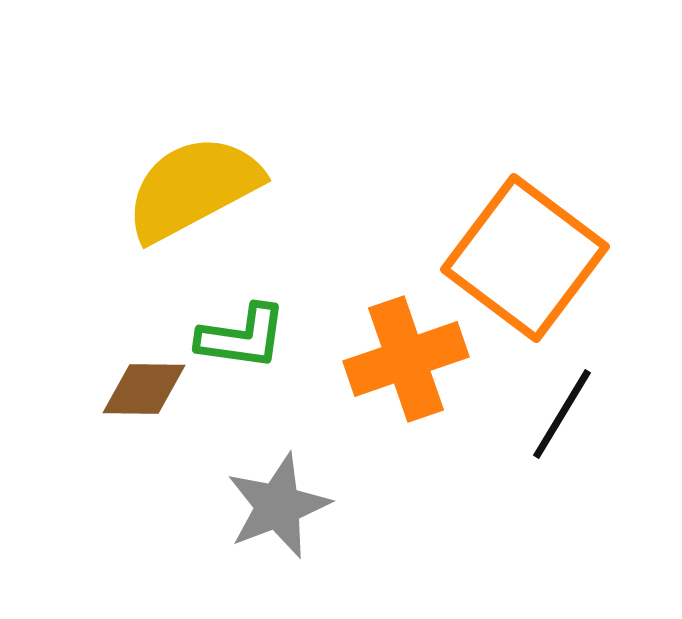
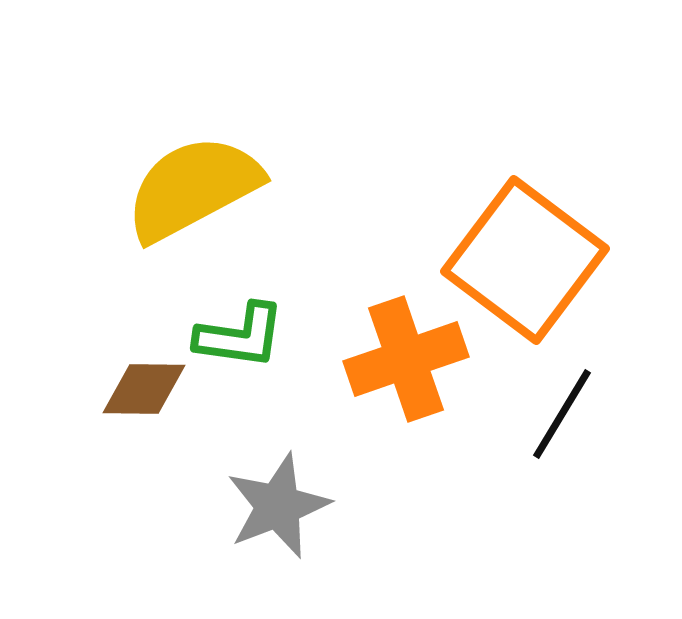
orange square: moved 2 px down
green L-shape: moved 2 px left, 1 px up
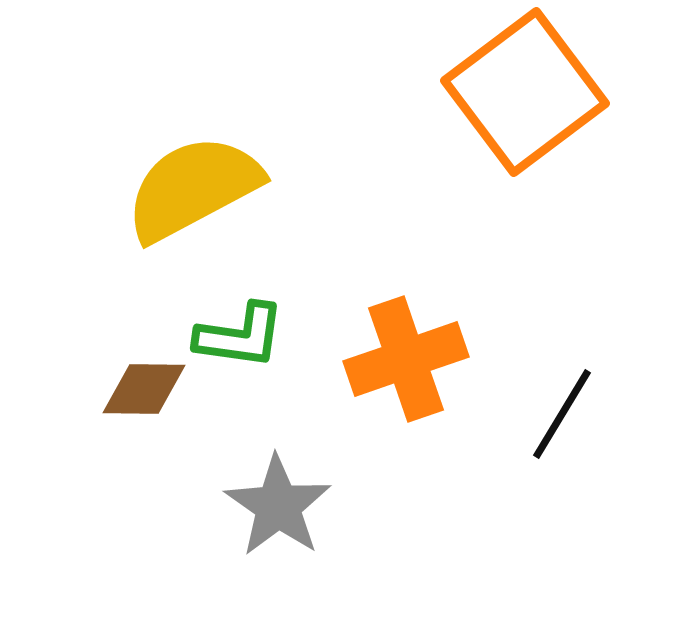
orange square: moved 168 px up; rotated 16 degrees clockwise
gray star: rotated 16 degrees counterclockwise
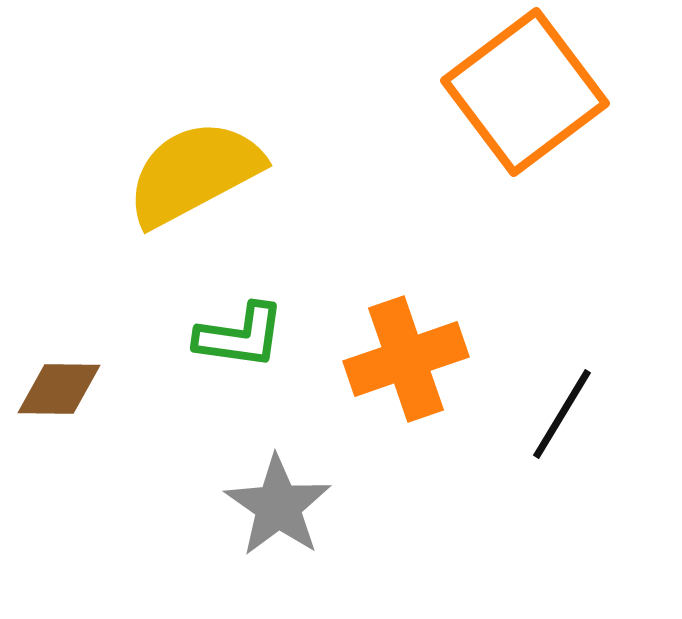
yellow semicircle: moved 1 px right, 15 px up
brown diamond: moved 85 px left
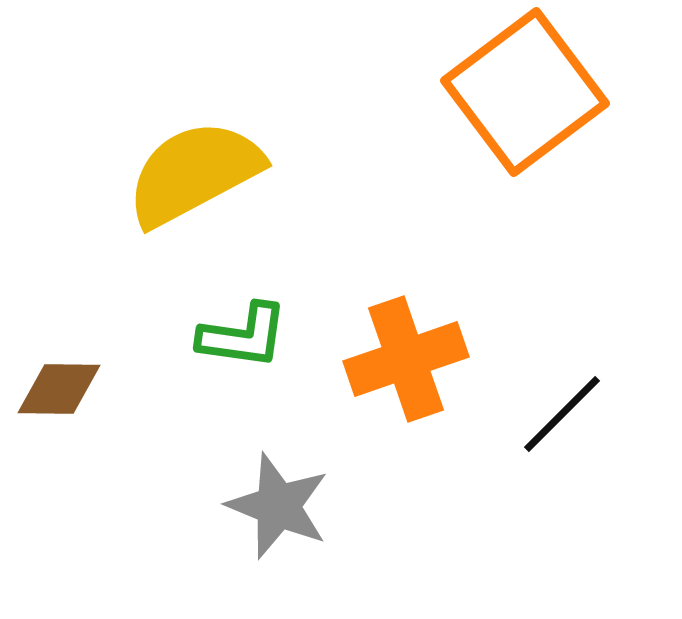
green L-shape: moved 3 px right
black line: rotated 14 degrees clockwise
gray star: rotated 13 degrees counterclockwise
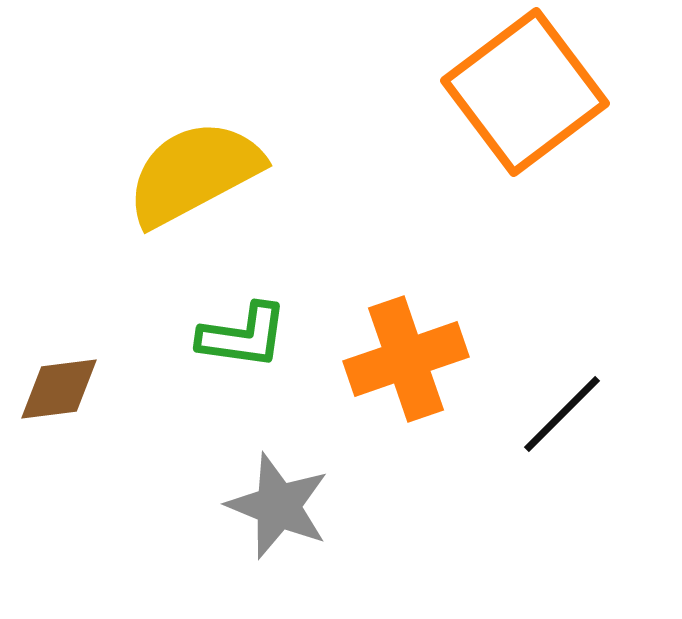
brown diamond: rotated 8 degrees counterclockwise
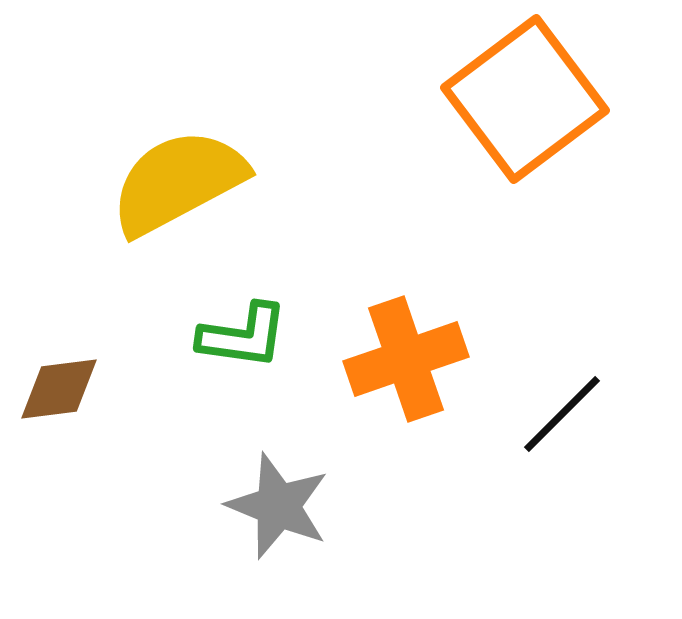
orange square: moved 7 px down
yellow semicircle: moved 16 px left, 9 px down
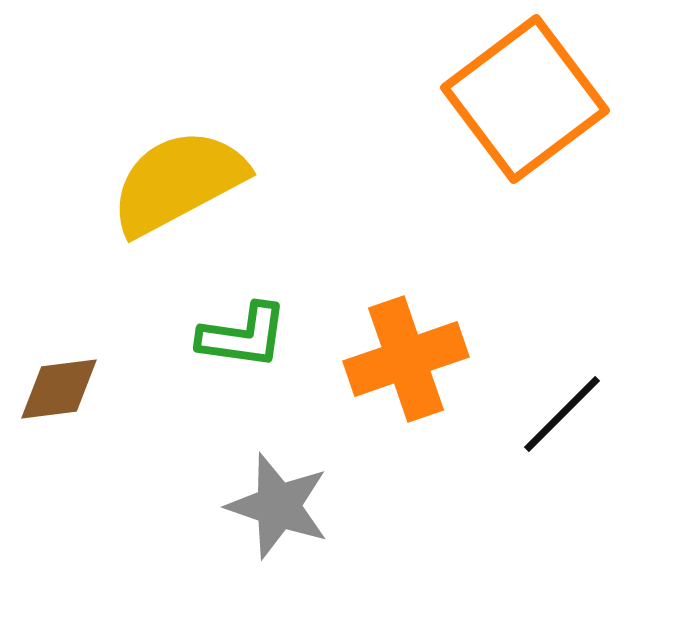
gray star: rotated 3 degrees counterclockwise
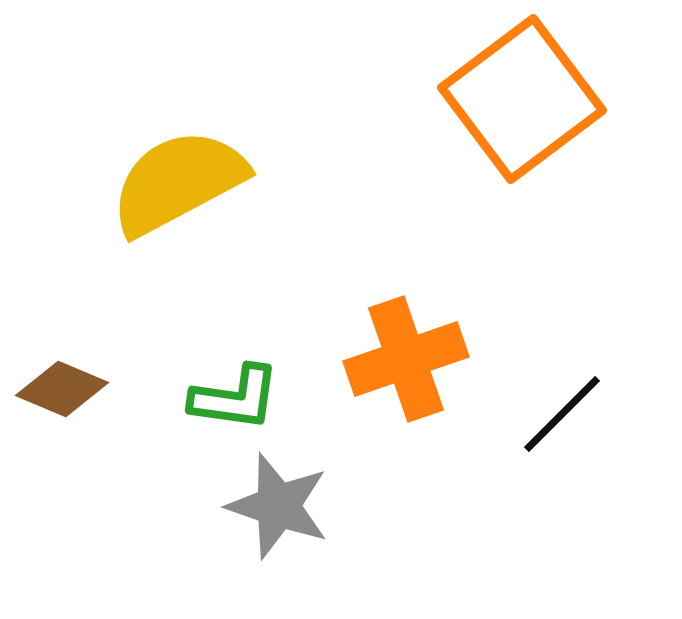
orange square: moved 3 px left
green L-shape: moved 8 px left, 62 px down
brown diamond: moved 3 px right; rotated 30 degrees clockwise
